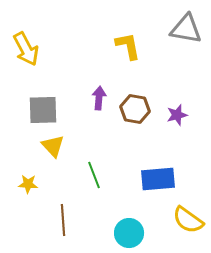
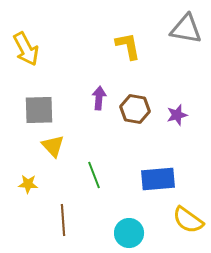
gray square: moved 4 px left
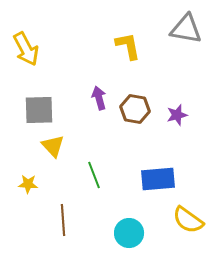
purple arrow: rotated 20 degrees counterclockwise
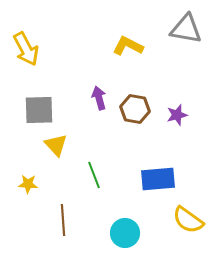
yellow L-shape: rotated 52 degrees counterclockwise
yellow triangle: moved 3 px right, 1 px up
cyan circle: moved 4 px left
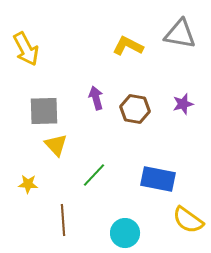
gray triangle: moved 6 px left, 5 px down
purple arrow: moved 3 px left
gray square: moved 5 px right, 1 px down
purple star: moved 6 px right, 11 px up
green line: rotated 64 degrees clockwise
blue rectangle: rotated 16 degrees clockwise
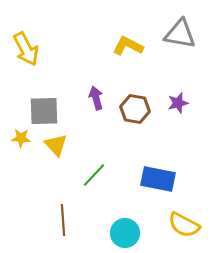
purple star: moved 5 px left, 1 px up
yellow star: moved 7 px left, 46 px up
yellow semicircle: moved 4 px left, 5 px down; rotated 8 degrees counterclockwise
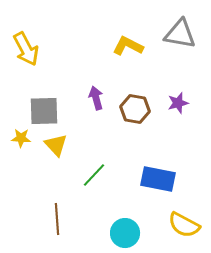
brown line: moved 6 px left, 1 px up
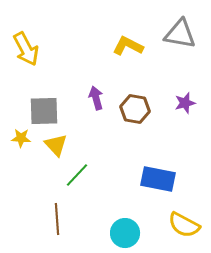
purple star: moved 7 px right
green line: moved 17 px left
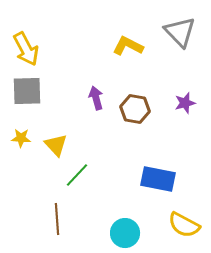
gray triangle: moved 2 px up; rotated 36 degrees clockwise
gray square: moved 17 px left, 20 px up
